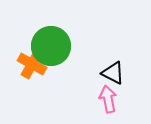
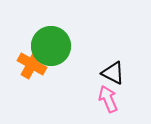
pink arrow: rotated 12 degrees counterclockwise
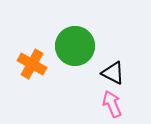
green circle: moved 24 px right
pink arrow: moved 4 px right, 5 px down
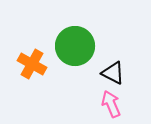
pink arrow: moved 1 px left
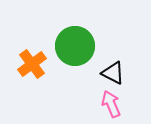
orange cross: rotated 24 degrees clockwise
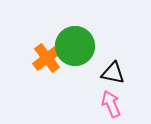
orange cross: moved 15 px right, 6 px up
black triangle: rotated 15 degrees counterclockwise
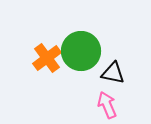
green circle: moved 6 px right, 5 px down
pink arrow: moved 4 px left, 1 px down
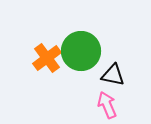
black triangle: moved 2 px down
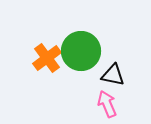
pink arrow: moved 1 px up
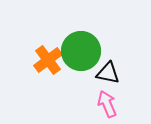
orange cross: moved 1 px right, 2 px down
black triangle: moved 5 px left, 2 px up
